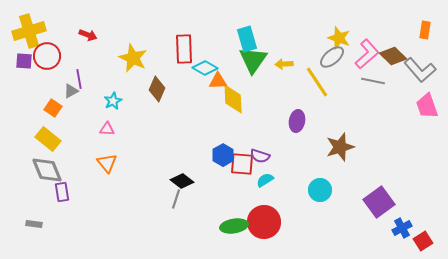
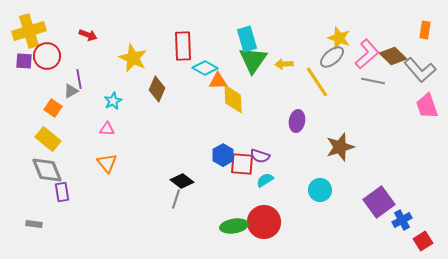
red rectangle at (184, 49): moved 1 px left, 3 px up
blue cross at (402, 228): moved 8 px up
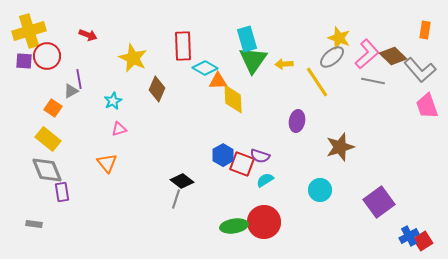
pink triangle at (107, 129): moved 12 px right; rotated 21 degrees counterclockwise
red square at (242, 164): rotated 15 degrees clockwise
blue cross at (402, 220): moved 7 px right, 16 px down
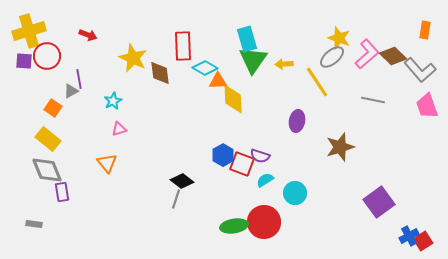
gray line at (373, 81): moved 19 px down
brown diamond at (157, 89): moved 3 px right, 16 px up; rotated 30 degrees counterclockwise
cyan circle at (320, 190): moved 25 px left, 3 px down
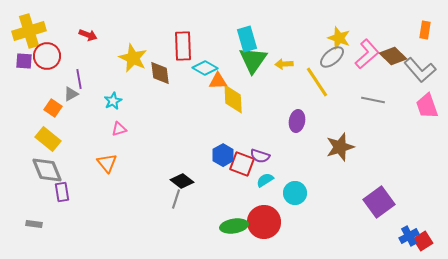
gray triangle at (71, 91): moved 3 px down
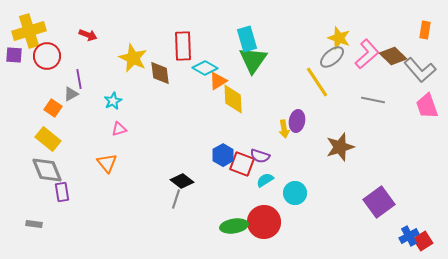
purple square at (24, 61): moved 10 px left, 6 px up
yellow arrow at (284, 64): moved 65 px down; rotated 96 degrees counterclockwise
orange triangle at (218, 81): rotated 30 degrees counterclockwise
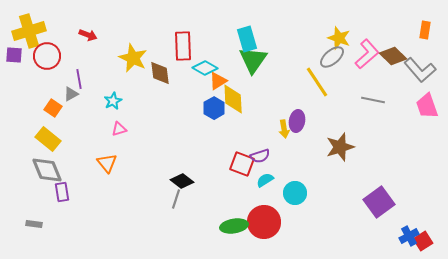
blue hexagon at (223, 155): moved 9 px left, 47 px up
purple semicircle at (260, 156): rotated 36 degrees counterclockwise
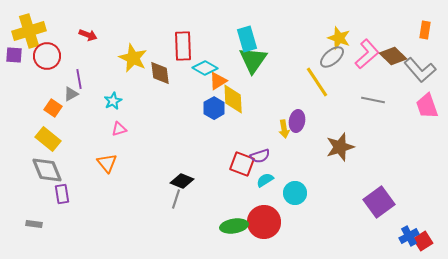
black diamond at (182, 181): rotated 15 degrees counterclockwise
purple rectangle at (62, 192): moved 2 px down
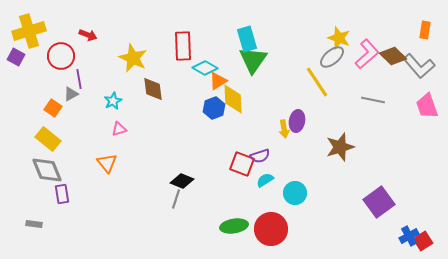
purple square at (14, 55): moved 2 px right, 2 px down; rotated 24 degrees clockwise
red circle at (47, 56): moved 14 px right
gray L-shape at (420, 70): moved 1 px left, 4 px up
brown diamond at (160, 73): moved 7 px left, 16 px down
blue hexagon at (214, 108): rotated 10 degrees clockwise
red circle at (264, 222): moved 7 px right, 7 px down
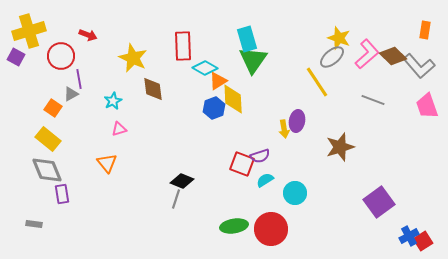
gray line at (373, 100): rotated 10 degrees clockwise
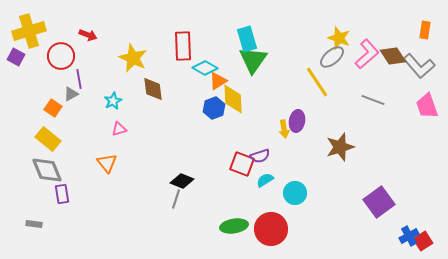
brown diamond at (393, 56): rotated 12 degrees clockwise
